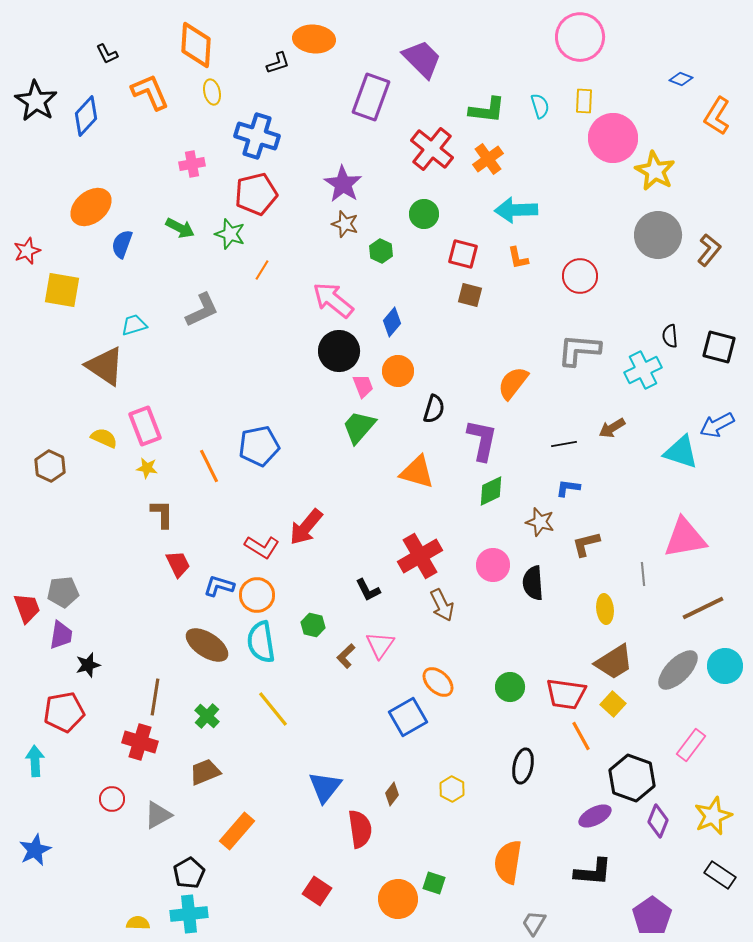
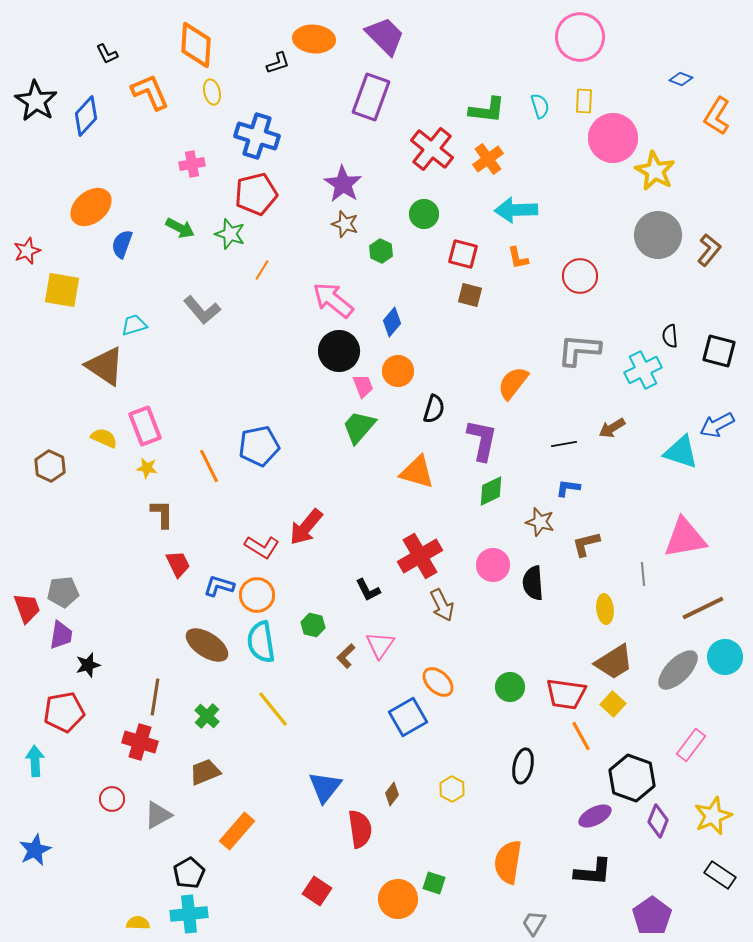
purple trapezoid at (422, 59): moved 37 px left, 23 px up
gray L-shape at (202, 310): rotated 75 degrees clockwise
black square at (719, 347): moved 4 px down
cyan circle at (725, 666): moved 9 px up
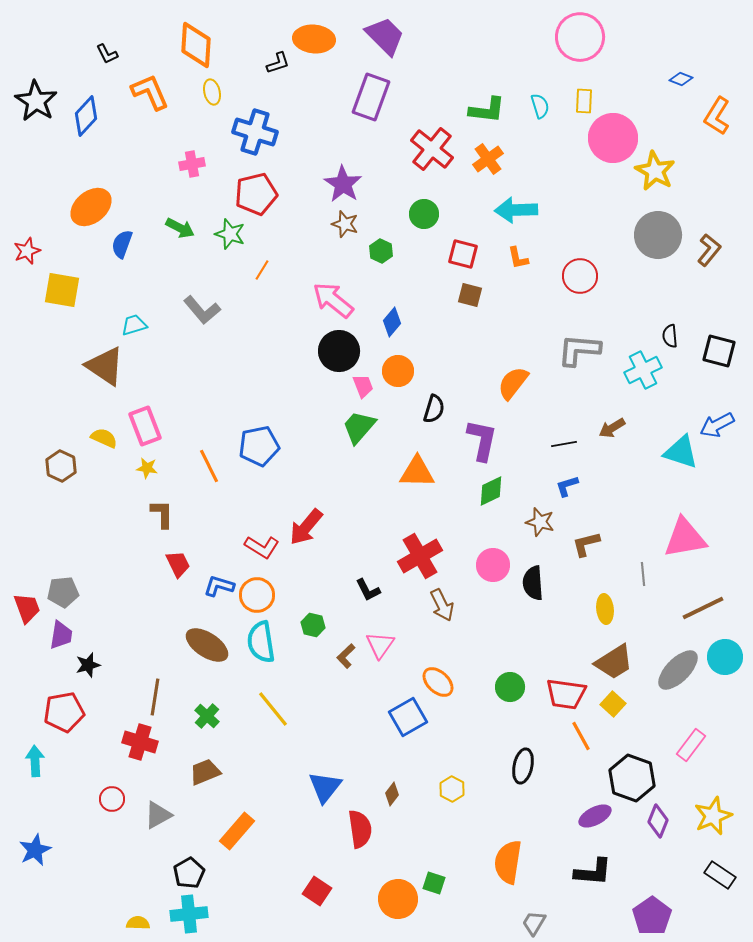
blue cross at (257, 136): moved 2 px left, 4 px up
brown hexagon at (50, 466): moved 11 px right
orange triangle at (417, 472): rotated 15 degrees counterclockwise
blue L-shape at (568, 488): moved 1 px left, 2 px up; rotated 25 degrees counterclockwise
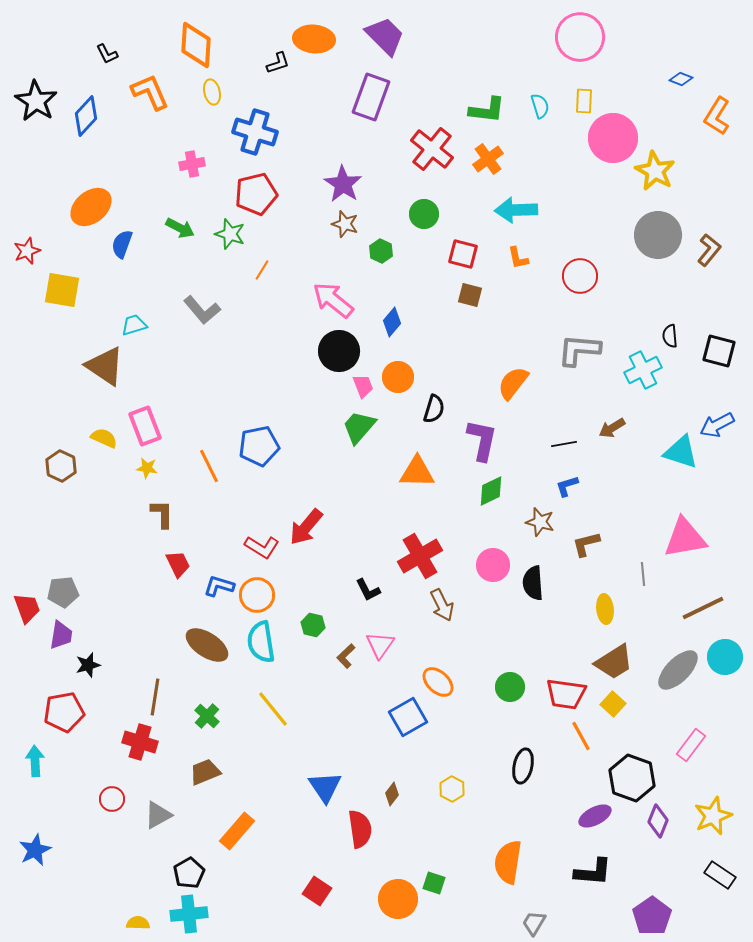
orange circle at (398, 371): moved 6 px down
blue triangle at (325, 787): rotated 12 degrees counterclockwise
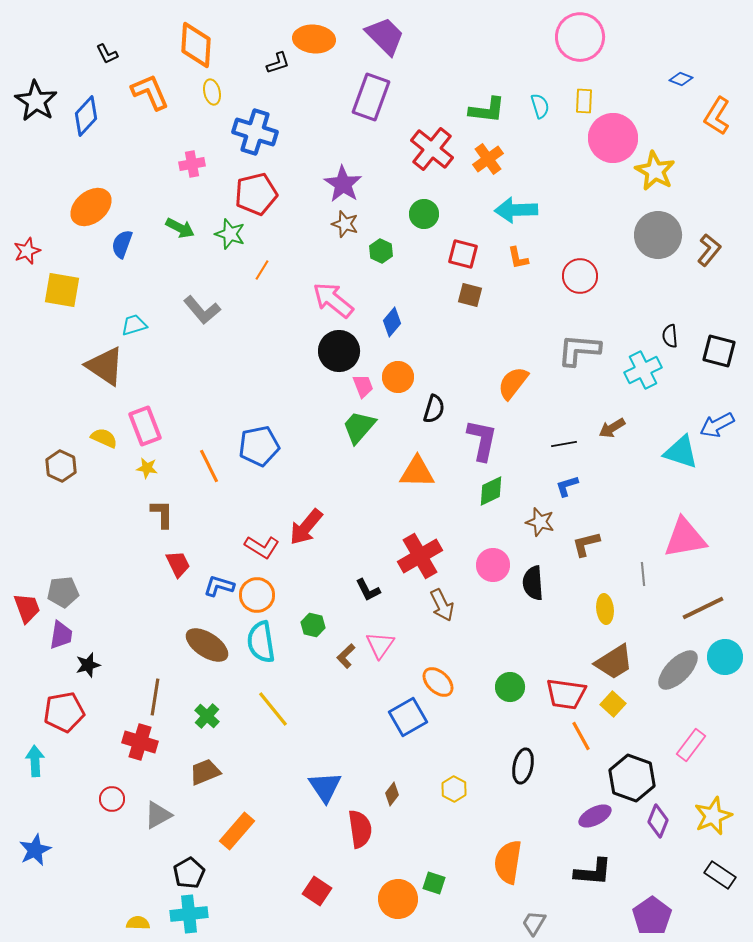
yellow hexagon at (452, 789): moved 2 px right
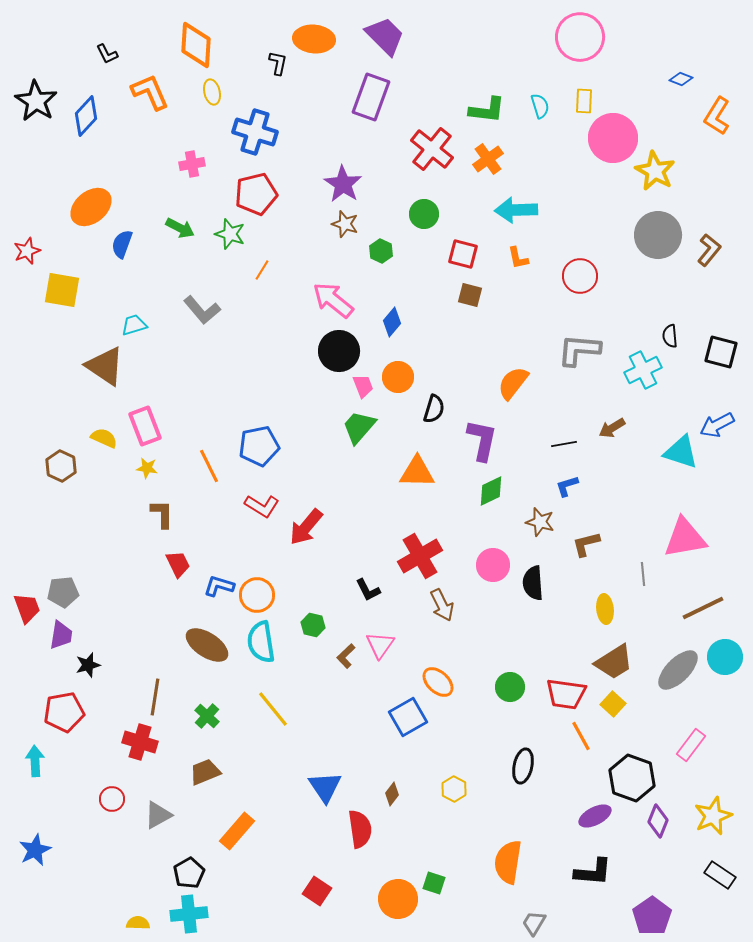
black L-shape at (278, 63): rotated 60 degrees counterclockwise
black square at (719, 351): moved 2 px right, 1 px down
red L-shape at (262, 547): moved 41 px up
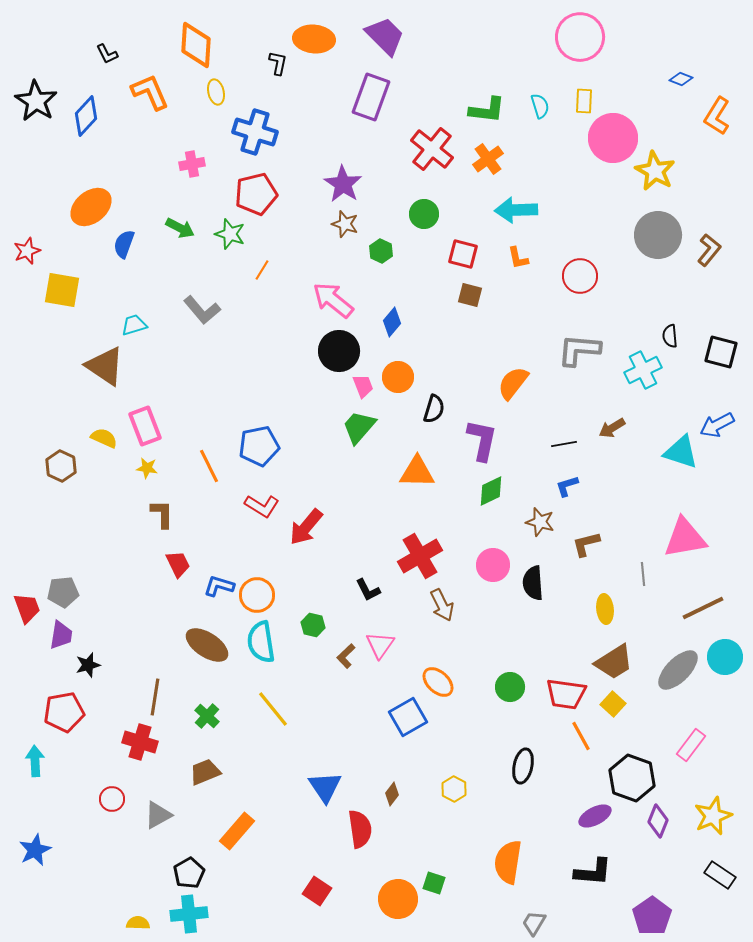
yellow ellipse at (212, 92): moved 4 px right
blue semicircle at (122, 244): moved 2 px right
